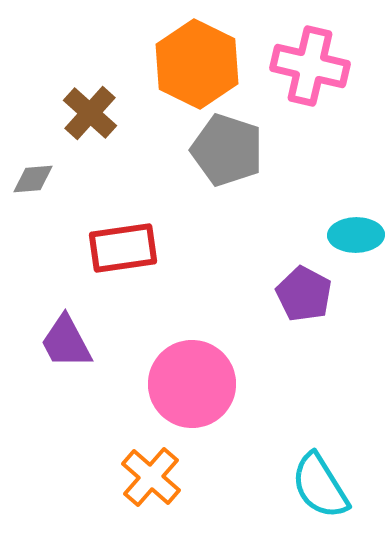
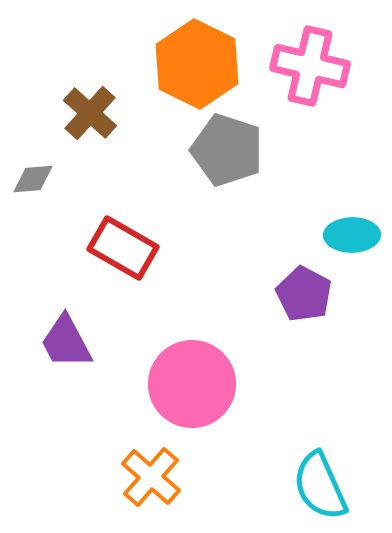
cyan ellipse: moved 4 px left
red rectangle: rotated 38 degrees clockwise
cyan semicircle: rotated 8 degrees clockwise
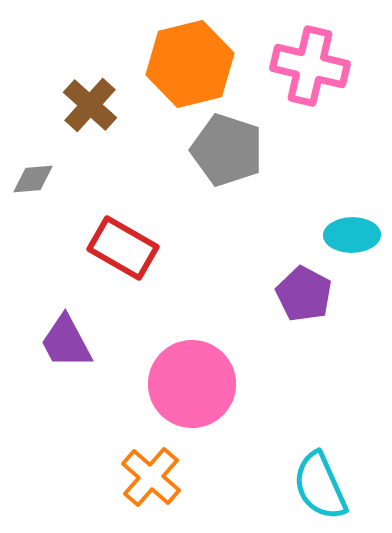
orange hexagon: moved 7 px left; rotated 20 degrees clockwise
brown cross: moved 8 px up
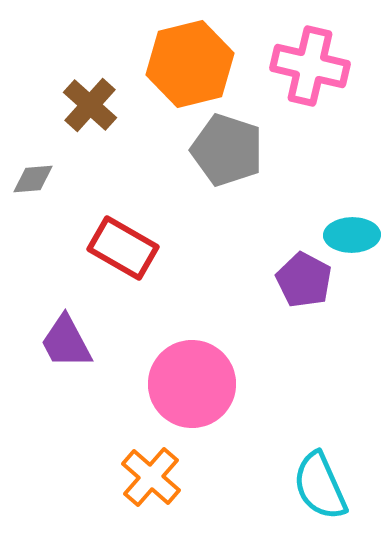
purple pentagon: moved 14 px up
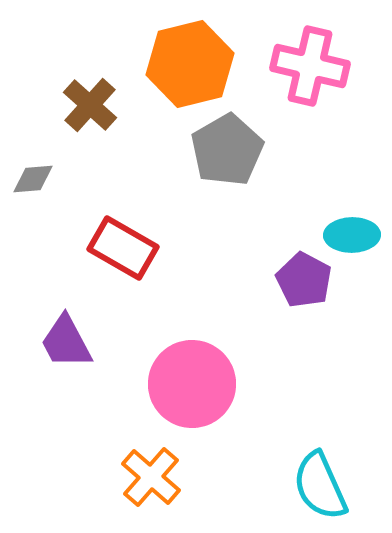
gray pentagon: rotated 24 degrees clockwise
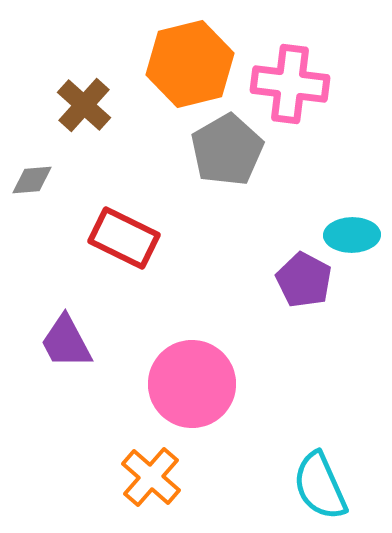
pink cross: moved 20 px left, 18 px down; rotated 6 degrees counterclockwise
brown cross: moved 6 px left
gray diamond: moved 1 px left, 1 px down
red rectangle: moved 1 px right, 10 px up; rotated 4 degrees counterclockwise
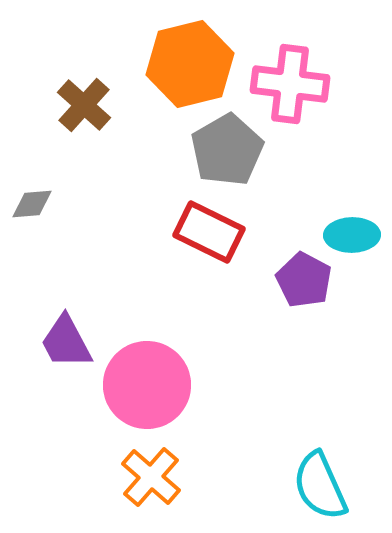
gray diamond: moved 24 px down
red rectangle: moved 85 px right, 6 px up
pink circle: moved 45 px left, 1 px down
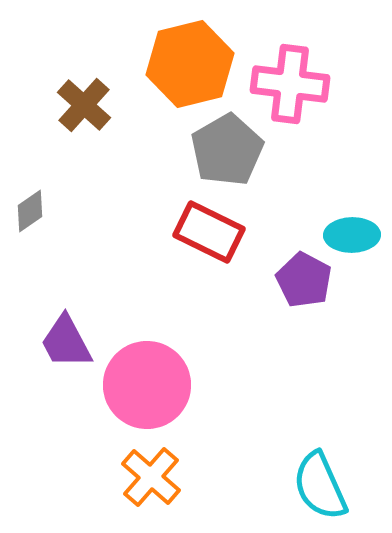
gray diamond: moved 2 px left, 7 px down; rotated 30 degrees counterclockwise
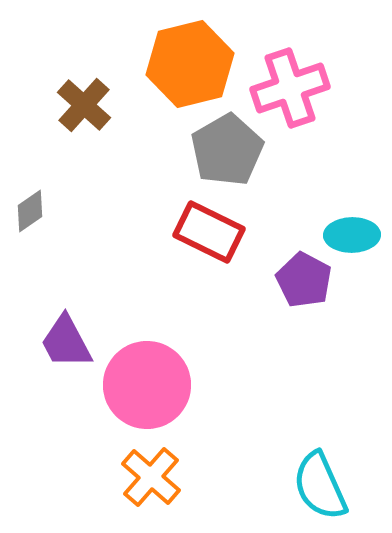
pink cross: moved 4 px down; rotated 26 degrees counterclockwise
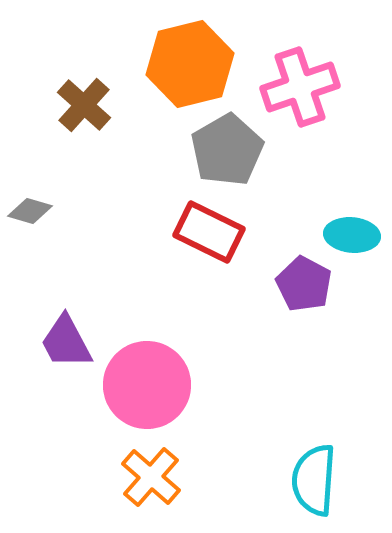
pink cross: moved 10 px right, 1 px up
gray diamond: rotated 51 degrees clockwise
cyan ellipse: rotated 6 degrees clockwise
purple pentagon: moved 4 px down
cyan semicircle: moved 6 px left, 6 px up; rotated 28 degrees clockwise
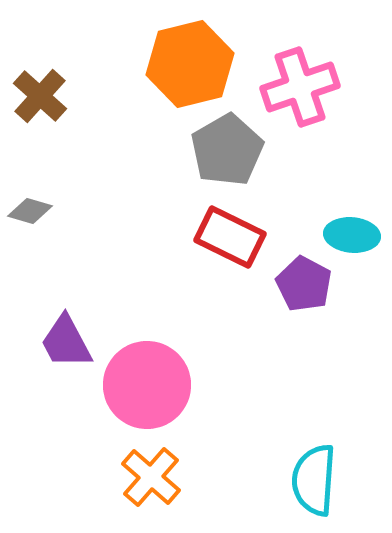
brown cross: moved 44 px left, 9 px up
red rectangle: moved 21 px right, 5 px down
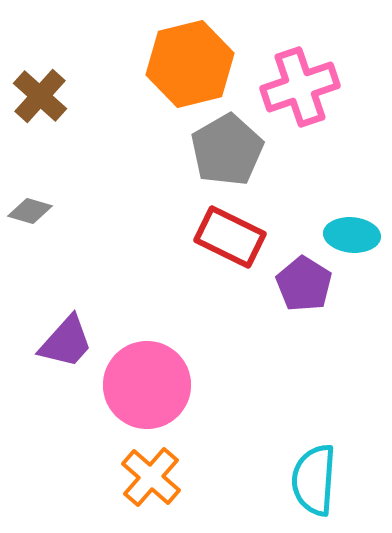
purple pentagon: rotated 4 degrees clockwise
purple trapezoid: rotated 110 degrees counterclockwise
